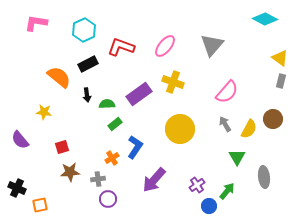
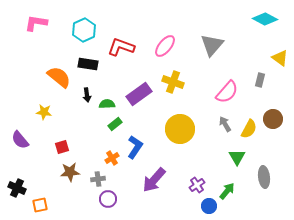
black rectangle: rotated 36 degrees clockwise
gray rectangle: moved 21 px left, 1 px up
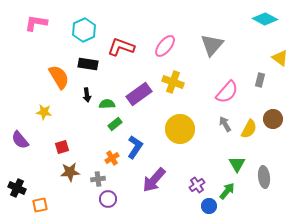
orange semicircle: rotated 20 degrees clockwise
green triangle: moved 7 px down
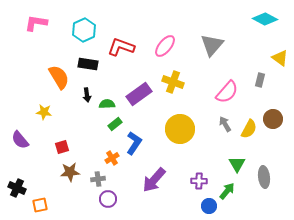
blue L-shape: moved 1 px left, 4 px up
purple cross: moved 2 px right, 4 px up; rotated 35 degrees clockwise
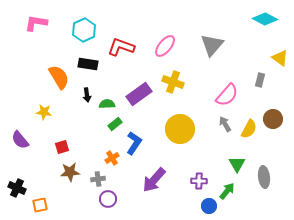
pink semicircle: moved 3 px down
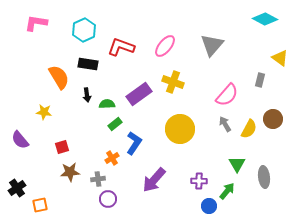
black cross: rotated 30 degrees clockwise
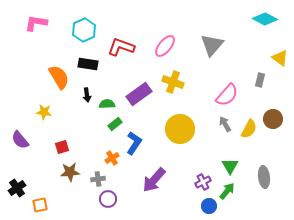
green triangle: moved 7 px left, 2 px down
purple cross: moved 4 px right, 1 px down; rotated 28 degrees counterclockwise
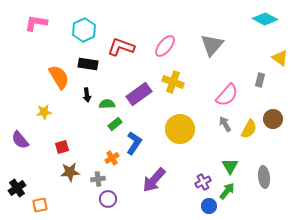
yellow star: rotated 14 degrees counterclockwise
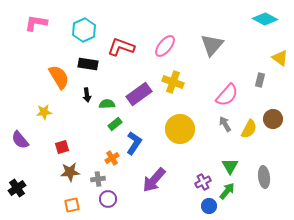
orange square: moved 32 px right
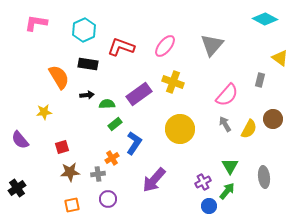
black arrow: rotated 88 degrees counterclockwise
gray cross: moved 5 px up
